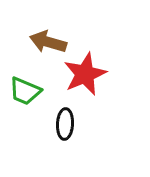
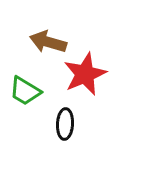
green trapezoid: rotated 8 degrees clockwise
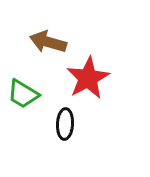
red star: moved 3 px right, 4 px down; rotated 6 degrees counterclockwise
green trapezoid: moved 2 px left, 3 px down
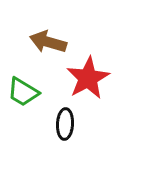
green trapezoid: moved 2 px up
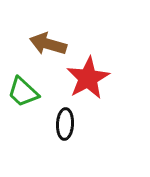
brown arrow: moved 2 px down
green trapezoid: rotated 12 degrees clockwise
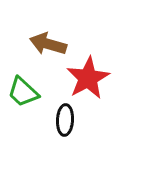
black ellipse: moved 4 px up
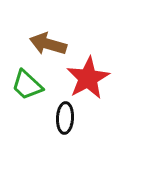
green trapezoid: moved 4 px right, 7 px up
black ellipse: moved 2 px up
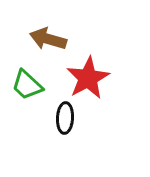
brown arrow: moved 5 px up
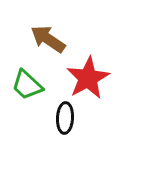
brown arrow: rotated 18 degrees clockwise
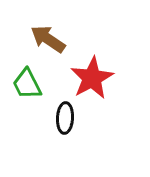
red star: moved 4 px right
green trapezoid: moved 1 px up; rotated 20 degrees clockwise
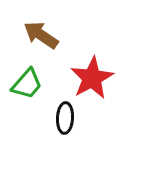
brown arrow: moved 7 px left, 4 px up
green trapezoid: rotated 112 degrees counterclockwise
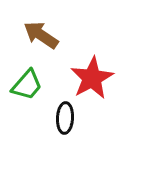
green trapezoid: moved 1 px down
